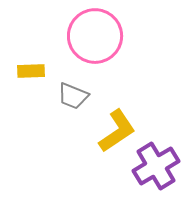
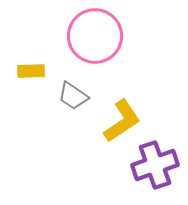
gray trapezoid: rotated 12 degrees clockwise
yellow L-shape: moved 5 px right, 10 px up
purple cross: moved 1 px left, 1 px up; rotated 12 degrees clockwise
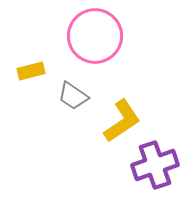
yellow rectangle: rotated 12 degrees counterclockwise
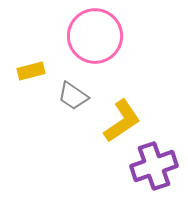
purple cross: moved 1 px left, 1 px down
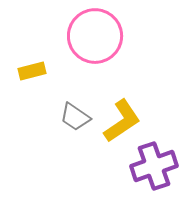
yellow rectangle: moved 1 px right
gray trapezoid: moved 2 px right, 21 px down
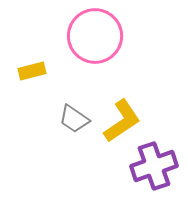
gray trapezoid: moved 1 px left, 2 px down
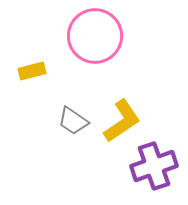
gray trapezoid: moved 1 px left, 2 px down
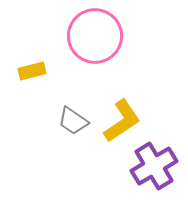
purple cross: rotated 12 degrees counterclockwise
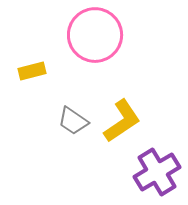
pink circle: moved 1 px up
purple cross: moved 3 px right, 6 px down
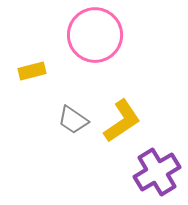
gray trapezoid: moved 1 px up
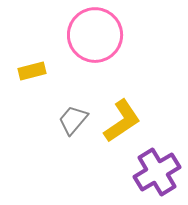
gray trapezoid: rotated 96 degrees clockwise
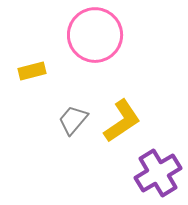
purple cross: moved 1 px right, 1 px down
